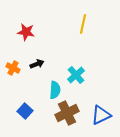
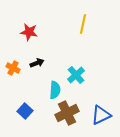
red star: moved 3 px right
black arrow: moved 1 px up
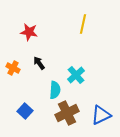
black arrow: moved 2 px right; rotated 104 degrees counterclockwise
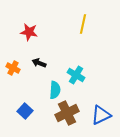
black arrow: rotated 32 degrees counterclockwise
cyan cross: rotated 18 degrees counterclockwise
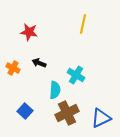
blue triangle: moved 3 px down
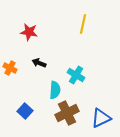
orange cross: moved 3 px left
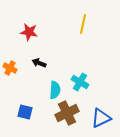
cyan cross: moved 4 px right, 7 px down
blue square: moved 1 px down; rotated 28 degrees counterclockwise
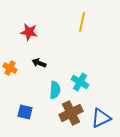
yellow line: moved 1 px left, 2 px up
brown cross: moved 4 px right
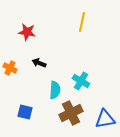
red star: moved 2 px left
cyan cross: moved 1 px right, 1 px up
blue triangle: moved 4 px right, 1 px down; rotated 15 degrees clockwise
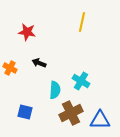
blue triangle: moved 5 px left, 1 px down; rotated 10 degrees clockwise
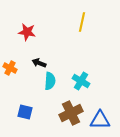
cyan semicircle: moved 5 px left, 9 px up
